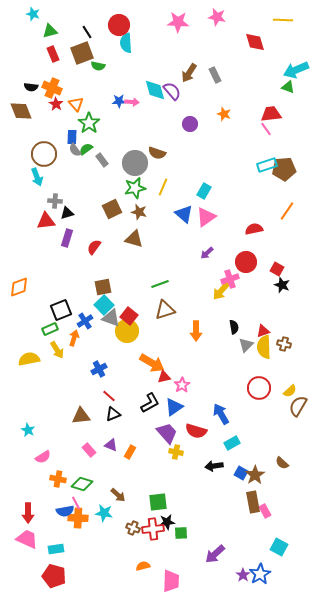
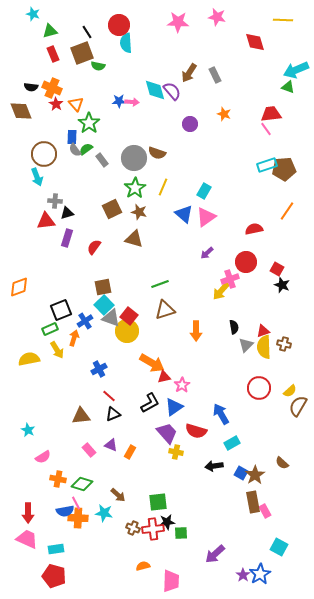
gray circle at (135, 163): moved 1 px left, 5 px up
green star at (135, 188): rotated 20 degrees counterclockwise
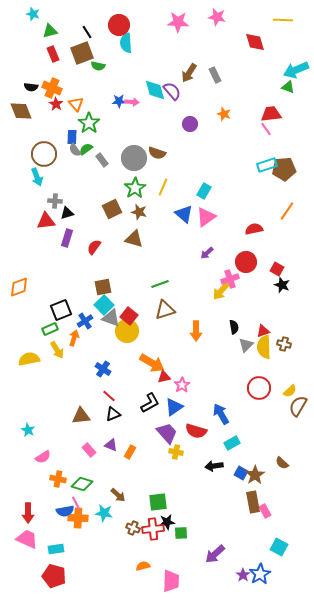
blue cross at (99, 369): moved 4 px right; rotated 28 degrees counterclockwise
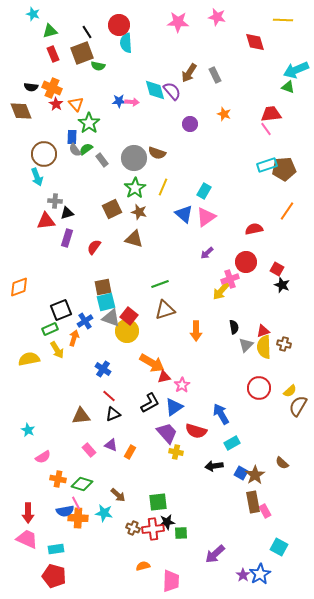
cyan square at (104, 305): moved 2 px right, 3 px up; rotated 30 degrees clockwise
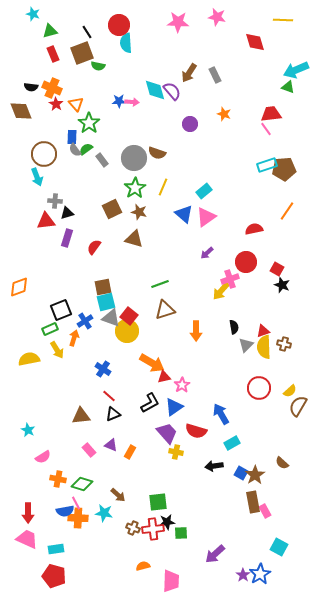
cyan rectangle at (204, 191): rotated 21 degrees clockwise
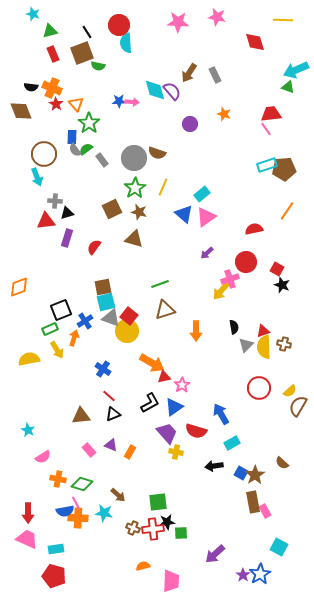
cyan rectangle at (204, 191): moved 2 px left, 3 px down
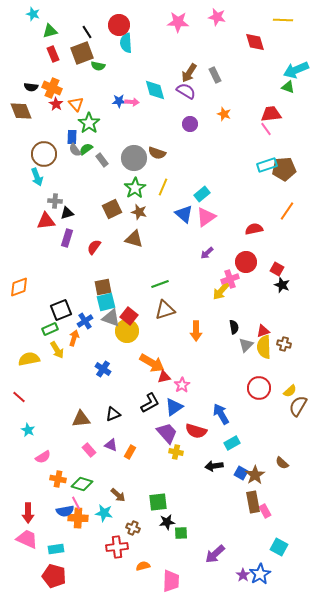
purple semicircle at (172, 91): moved 14 px right; rotated 18 degrees counterclockwise
red line at (109, 396): moved 90 px left, 1 px down
brown triangle at (81, 416): moved 3 px down
red cross at (153, 529): moved 36 px left, 18 px down
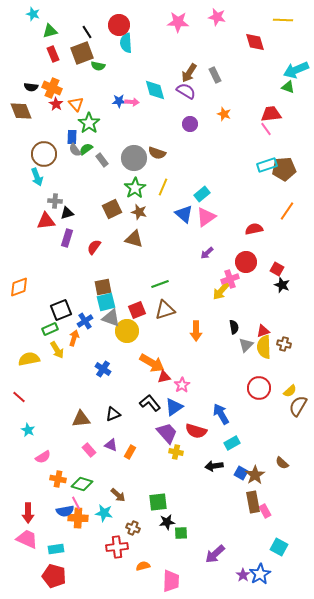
red square at (129, 316): moved 8 px right, 6 px up; rotated 30 degrees clockwise
black L-shape at (150, 403): rotated 100 degrees counterclockwise
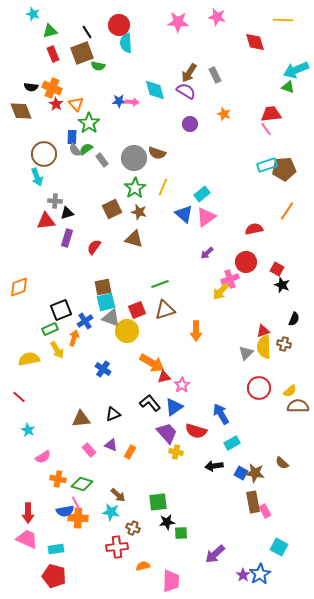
black semicircle at (234, 327): moved 60 px right, 8 px up; rotated 32 degrees clockwise
gray triangle at (246, 345): moved 8 px down
brown semicircle at (298, 406): rotated 60 degrees clockwise
brown star at (255, 475): moved 2 px up; rotated 30 degrees counterclockwise
cyan star at (104, 513): moved 7 px right, 1 px up
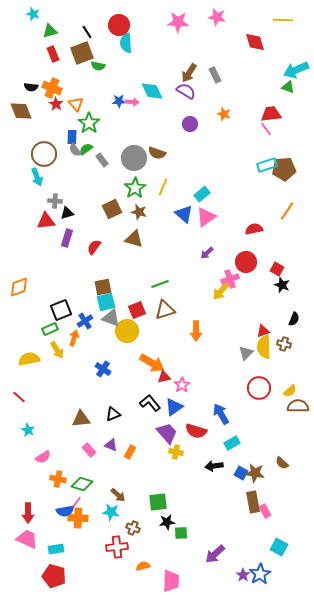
cyan diamond at (155, 90): moved 3 px left, 1 px down; rotated 10 degrees counterclockwise
pink line at (76, 503): rotated 64 degrees clockwise
